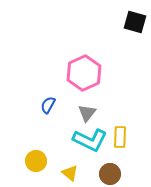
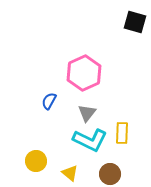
blue semicircle: moved 1 px right, 4 px up
yellow rectangle: moved 2 px right, 4 px up
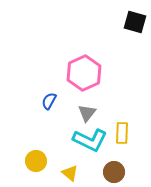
brown circle: moved 4 px right, 2 px up
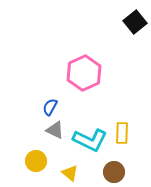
black square: rotated 35 degrees clockwise
blue semicircle: moved 1 px right, 6 px down
gray triangle: moved 32 px left, 17 px down; rotated 42 degrees counterclockwise
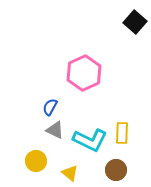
black square: rotated 10 degrees counterclockwise
brown circle: moved 2 px right, 2 px up
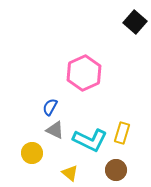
yellow rectangle: rotated 15 degrees clockwise
yellow circle: moved 4 px left, 8 px up
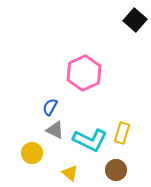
black square: moved 2 px up
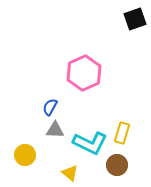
black square: moved 1 px up; rotated 30 degrees clockwise
gray triangle: rotated 24 degrees counterclockwise
cyan L-shape: moved 3 px down
yellow circle: moved 7 px left, 2 px down
brown circle: moved 1 px right, 5 px up
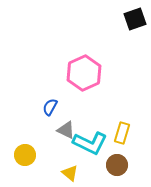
gray triangle: moved 11 px right; rotated 24 degrees clockwise
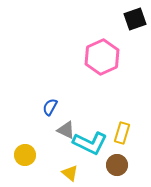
pink hexagon: moved 18 px right, 16 px up
